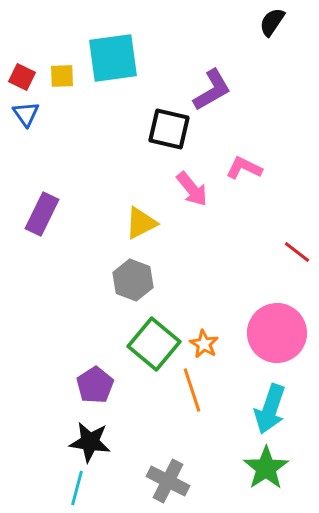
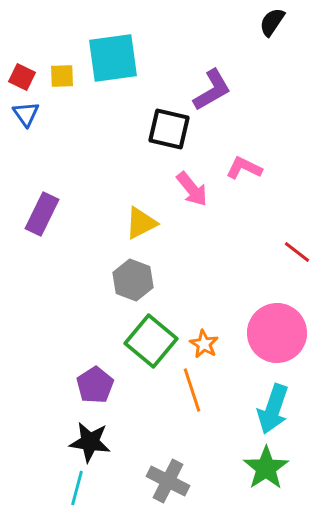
green square: moved 3 px left, 3 px up
cyan arrow: moved 3 px right
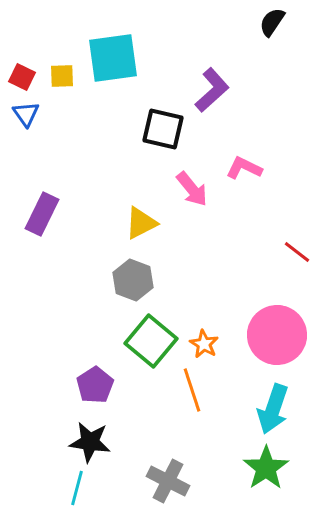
purple L-shape: rotated 12 degrees counterclockwise
black square: moved 6 px left
pink circle: moved 2 px down
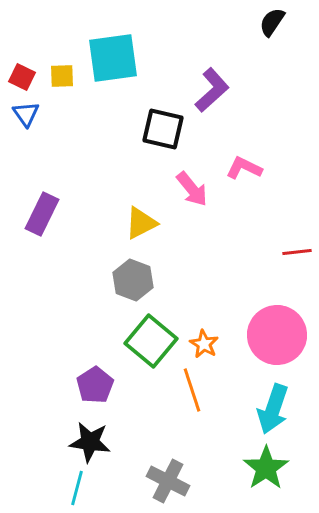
red line: rotated 44 degrees counterclockwise
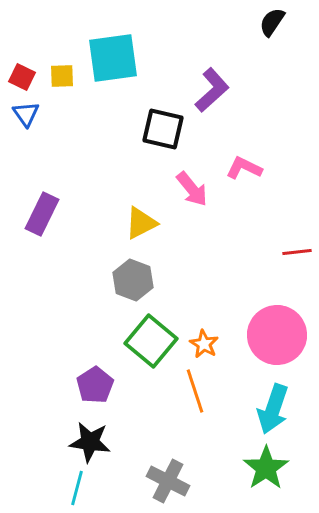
orange line: moved 3 px right, 1 px down
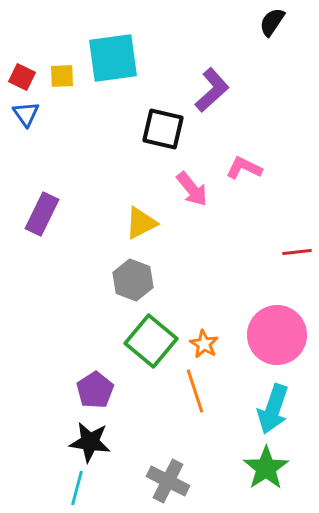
purple pentagon: moved 5 px down
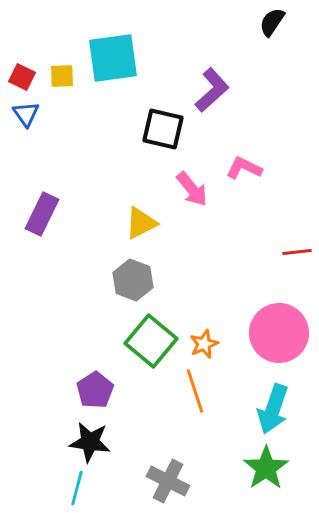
pink circle: moved 2 px right, 2 px up
orange star: rotated 20 degrees clockwise
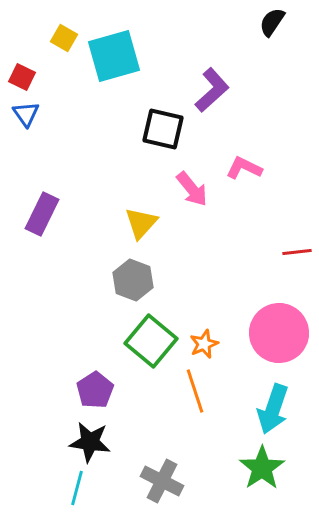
cyan square: moved 1 px right, 2 px up; rotated 8 degrees counterclockwise
yellow square: moved 2 px right, 38 px up; rotated 32 degrees clockwise
yellow triangle: rotated 21 degrees counterclockwise
green star: moved 4 px left
gray cross: moved 6 px left
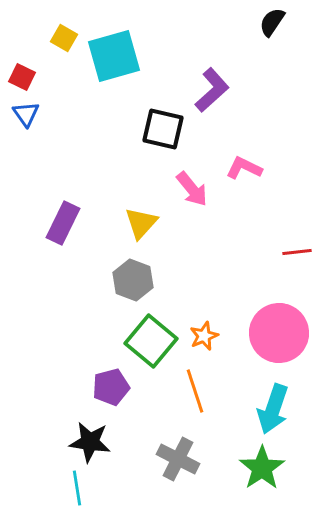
purple rectangle: moved 21 px right, 9 px down
orange star: moved 8 px up
purple pentagon: moved 16 px right, 3 px up; rotated 18 degrees clockwise
gray cross: moved 16 px right, 22 px up
cyan line: rotated 24 degrees counterclockwise
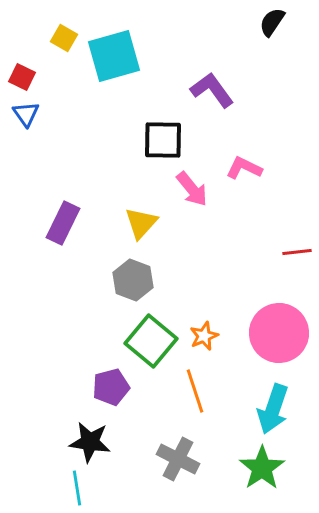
purple L-shape: rotated 84 degrees counterclockwise
black square: moved 11 px down; rotated 12 degrees counterclockwise
